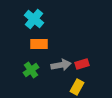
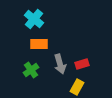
gray arrow: moved 1 px left, 1 px up; rotated 84 degrees clockwise
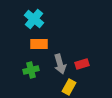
green cross: rotated 21 degrees clockwise
yellow rectangle: moved 8 px left
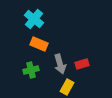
orange rectangle: rotated 24 degrees clockwise
yellow rectangle: moved 2 px left
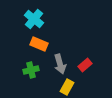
red rectangle: moved 3 px right, 1 px down; rotated 24 degrees counterclockwise
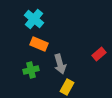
red rectangle: moved 14 px right, 11 px up
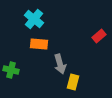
orange rectangle: rotated 18 degrees counterclockwise
red rectangle: moved 18 px up
green cross: moved 20 px left; rotated 28 degrees clockwise
yellow rectangle: moved 6 px right, 5 px up; rotated 14 degrees counterclockwise
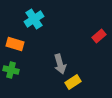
cyan cross: rotated 18 degrees clockwise
orange rectangle: moved 24 px left; rotated 12 degrees clockwise
yellow rectangle: rotated 42 degrees clockwise
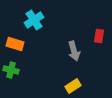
cyan cross: moved 1 px down
red rectangle: rotated 40 degrees counterclockwise
gray arrow: moved 14 px right, 13 px up
yellow rectangle: moved 4 px down
